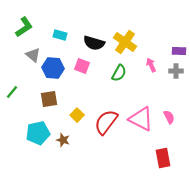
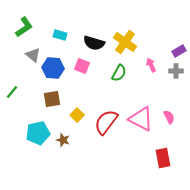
purple rectangle: rotated 32 degrees counterclockwise
brown square: moved 3 px right
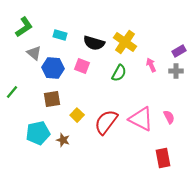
gray triangle: moved 1 px right, 2 px up
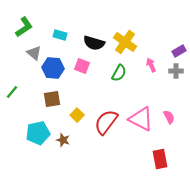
red rectangle: moved 3 px left, 1 px down
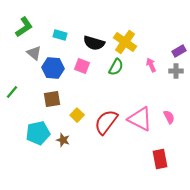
green semicircle: moved 3 px left, 6 px up
pink triangle: moved 1 px left
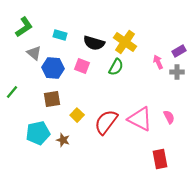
pink arrow: moved 7 px right, 3 px up
gray cross: moved 1 px right, 1 px down
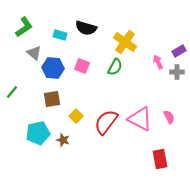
black semicircle: moved 8 px left, 15 px up
green semicircle: moved 1 px left
yellow square: moved 1 px left, 1 px down
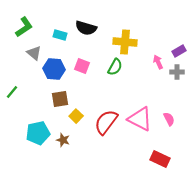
yellow cross: rotated 30 degrees counterclockwise
blue hexagon: moved 1 px right, 1 px down
brown square: moved 8 px right
pink semicircle: moved 2 px down
red rectangle: rotated 54 degrees counterclockwise
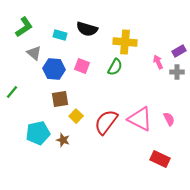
black semicircle: moved 1 px right, 1 px down
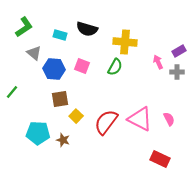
cyan pentagon: rotated 15 degrees clockwise
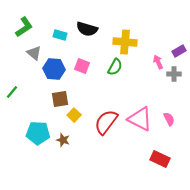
gray cross: moved 3 px left, 2 px down
yellow square: moved 2 px left, 1 px up
